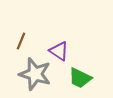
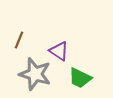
brown line: moved 2 px left, 1 px up
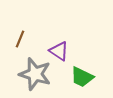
brown line: moved 1 px right, 1 px up
green trapezoid: moved 2 px right, 1 px up
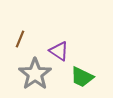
gray star: rotated 20 degrees clockwise
